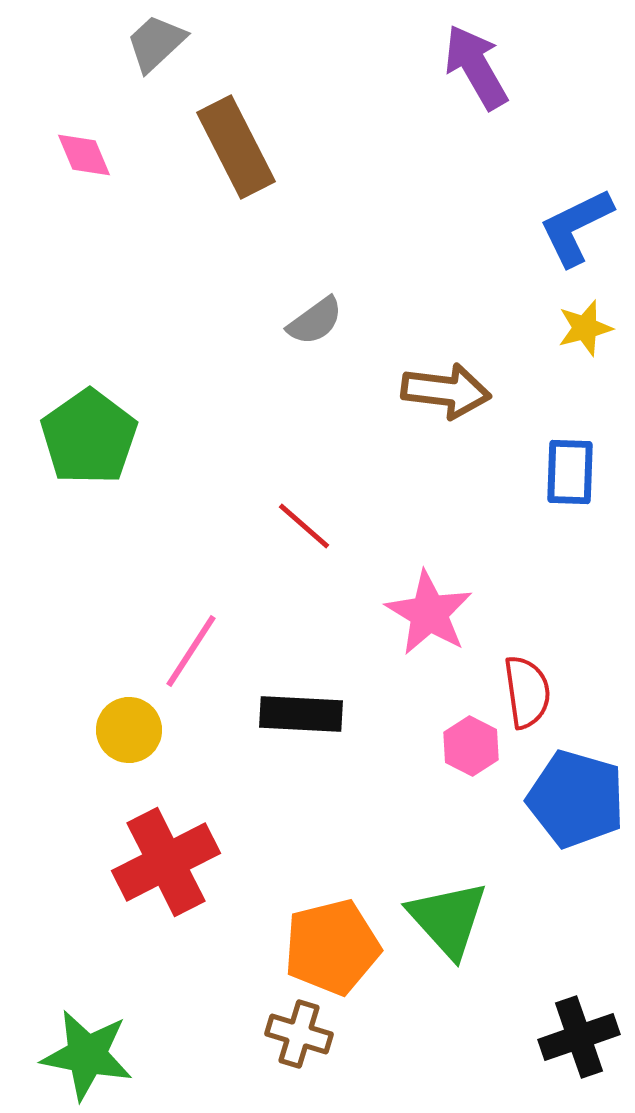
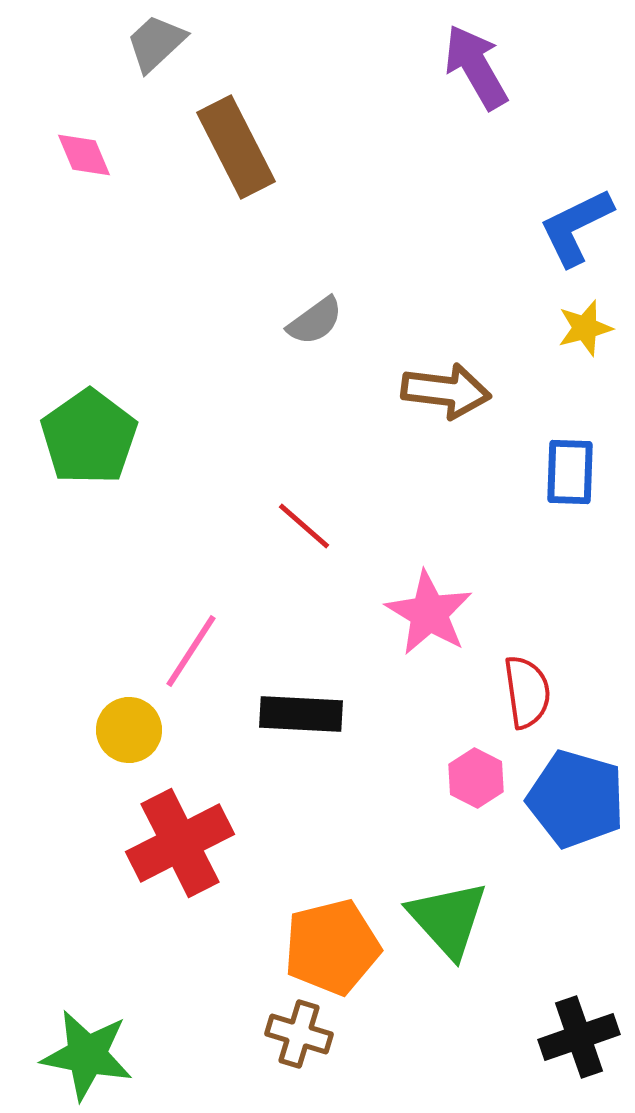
pink hexagon: moved 5 px right, 32 px down
red cross: moved 14 px right, 19 px up
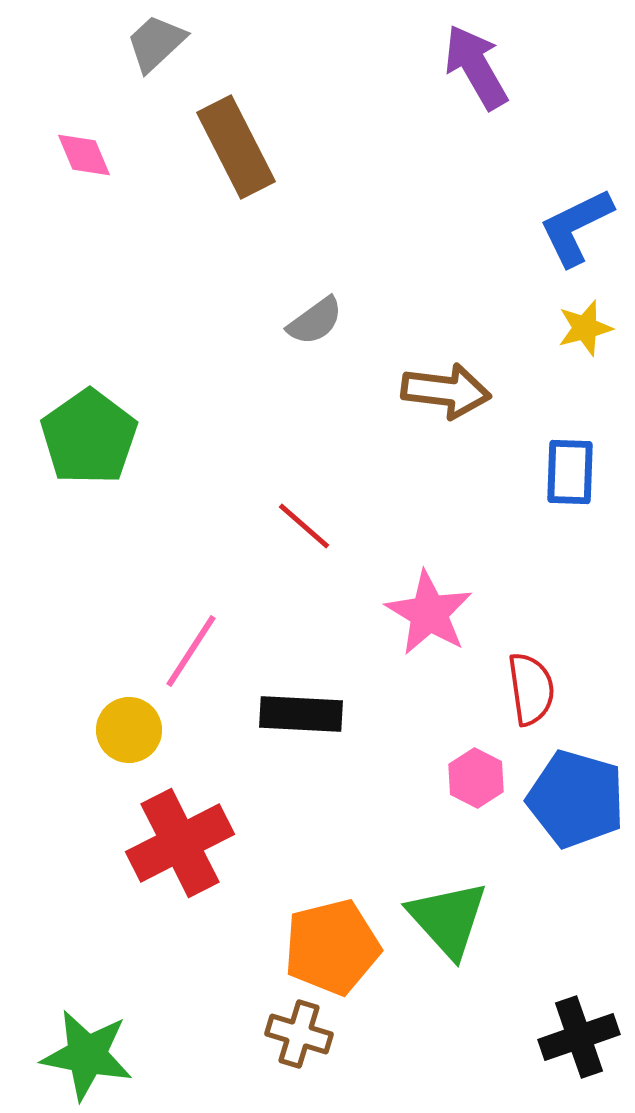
red semicircle: moved 4 px right, 3 px up
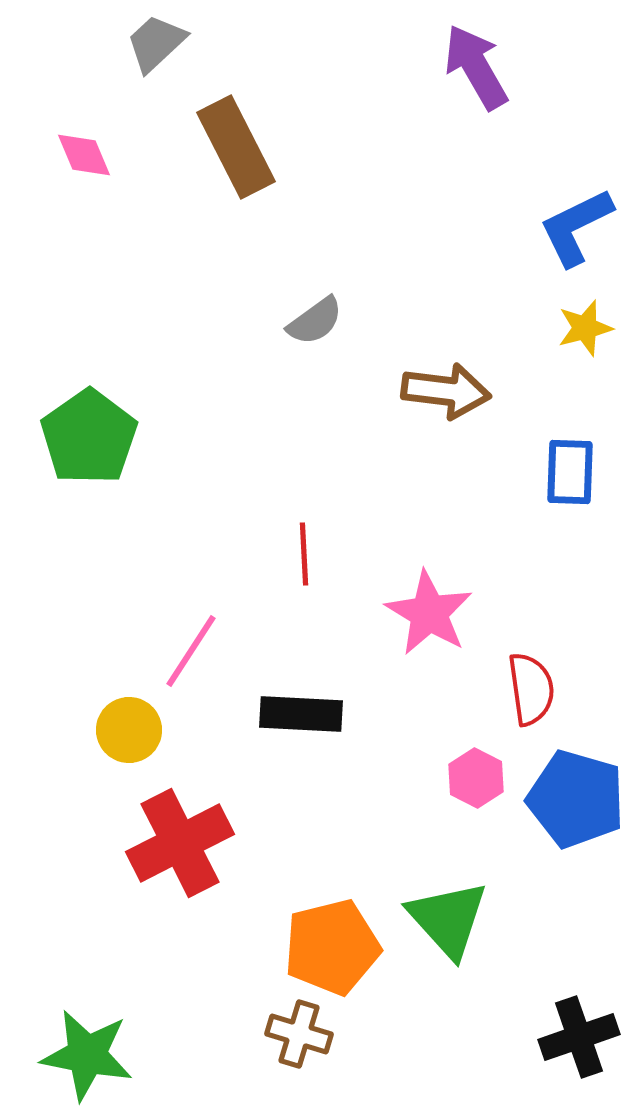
red line: moved 28 px down; rotated 46 degrees clockwise
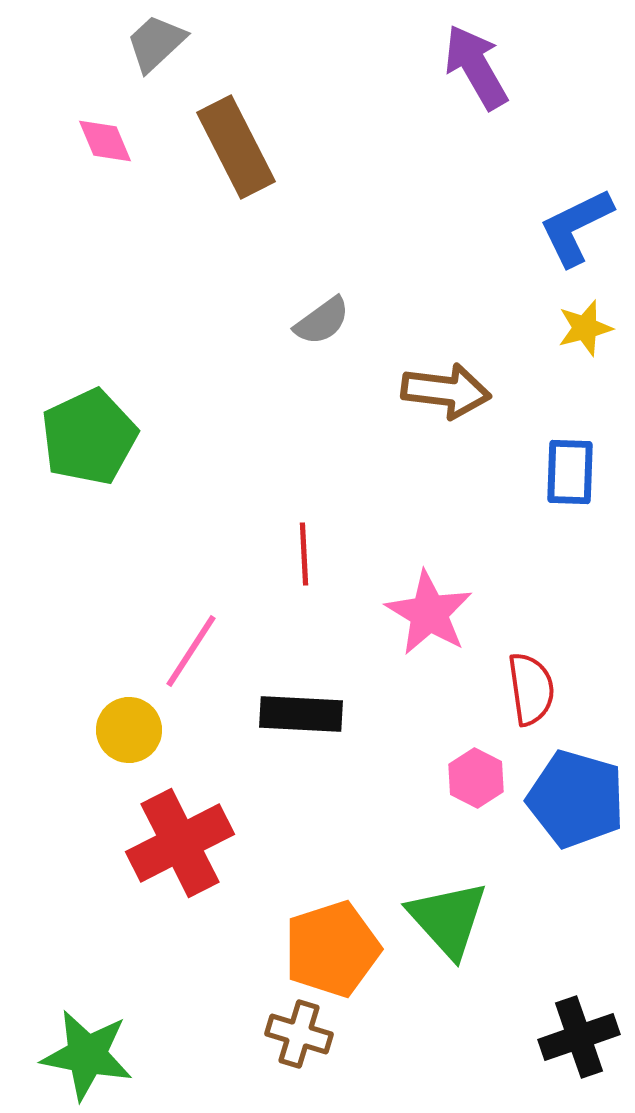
pink diamond: moved 21 px right, 14 px up
gray semicircle: moved 7 px right
green pentagon: rotated 10 degrees clockwise
orange pentagon: moved 2 px down; rotated 4 degrees counterclockwise
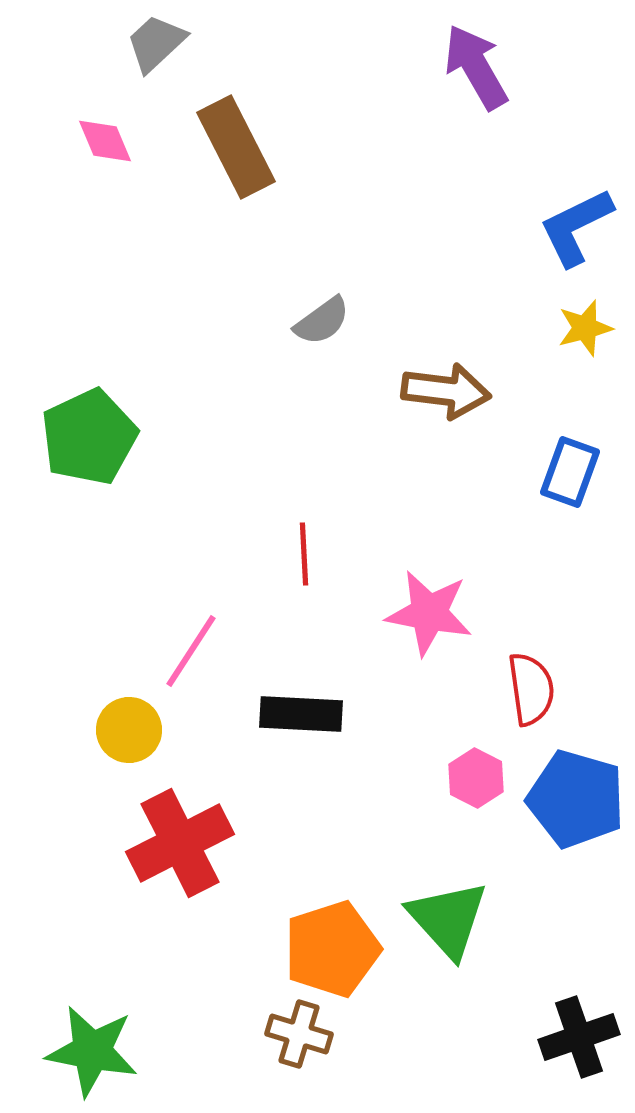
blue rectangle: rotated 18 degrees clockwise
pink star: rotated 20 degrees counterclockwise
green star: moved 5 px right, 4 px up
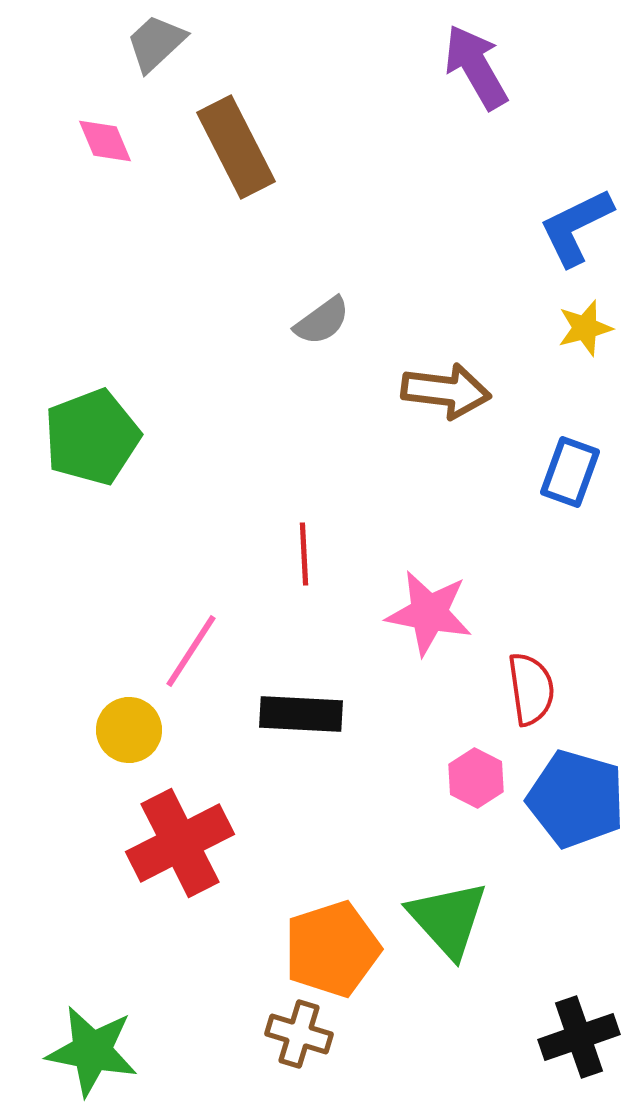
green pentagon: moved 3 px right; rotated 4 degrees clockwise
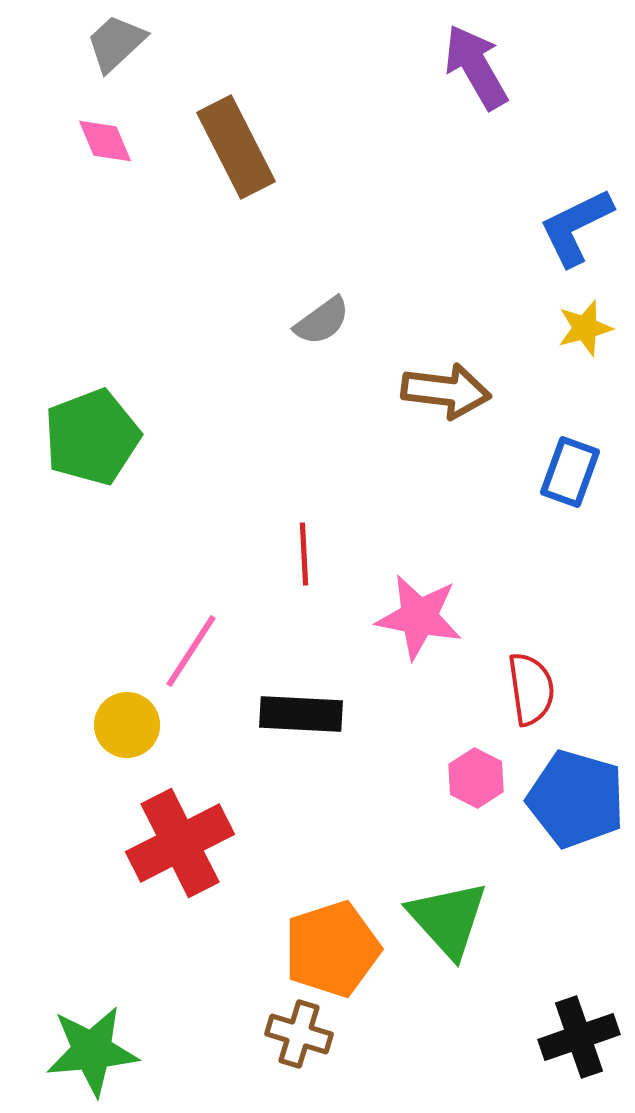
gray trapezoid: moved 40 px left
pink star: moved 10 px left, 4 px down
yellow circle: moved 2 px left, 5 px up
green star: rotated 16 degrees counterclockwise
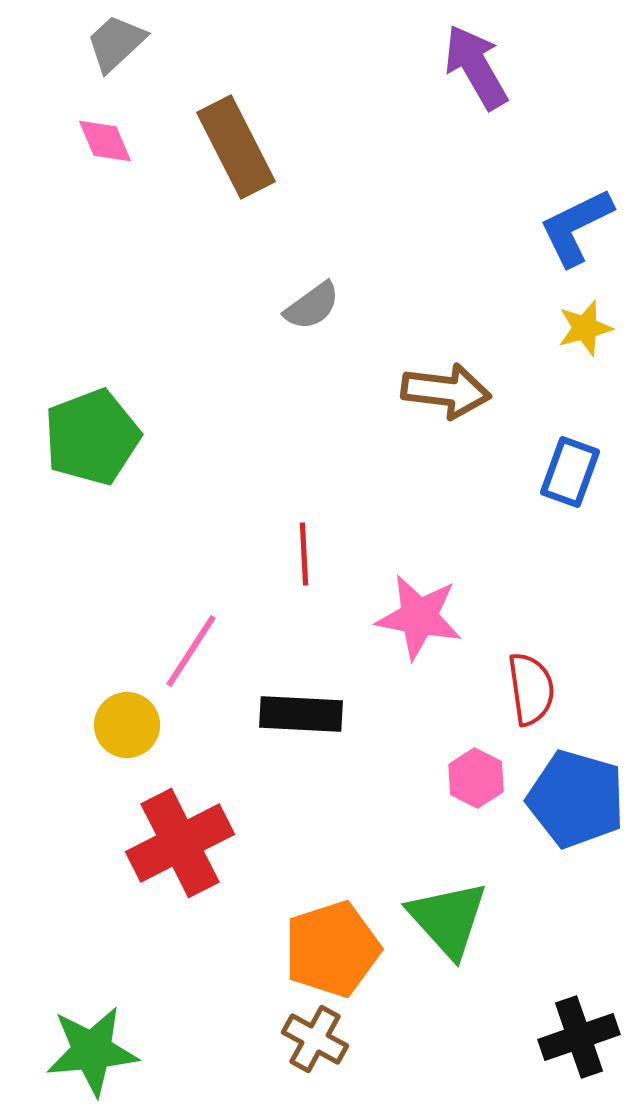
gray semicircle: moved 10 px left, 15 px up
brown cross: moved 16 px right, 5 px down; rotated 12 degrees clockwise
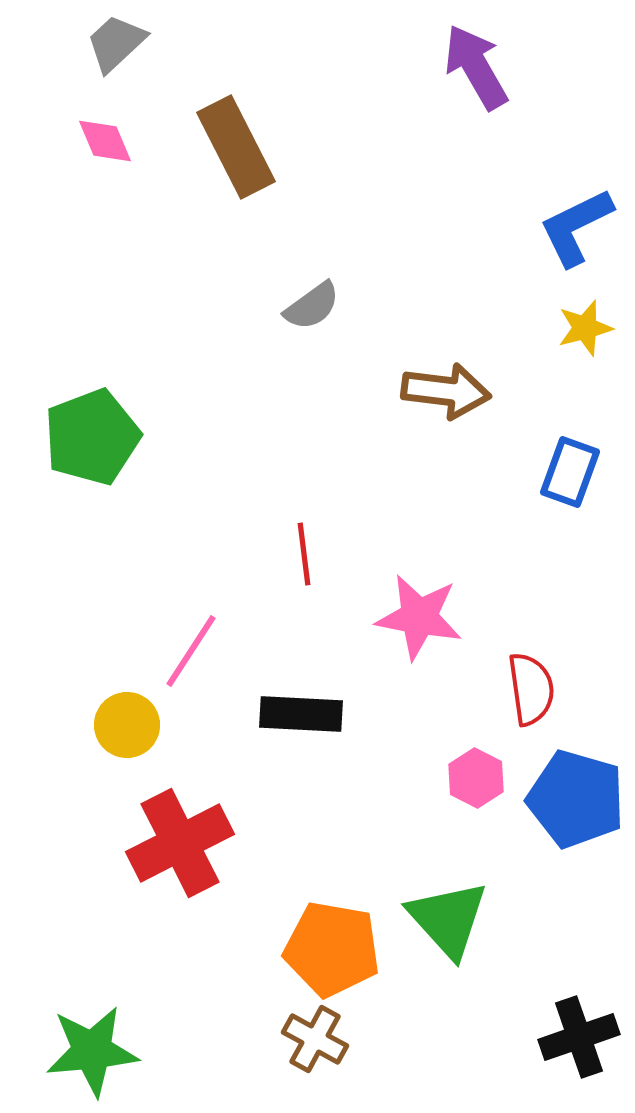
red line: rotated 4 degrees counterclockwise
orange pentagon: rotated 28 degrees clockwise
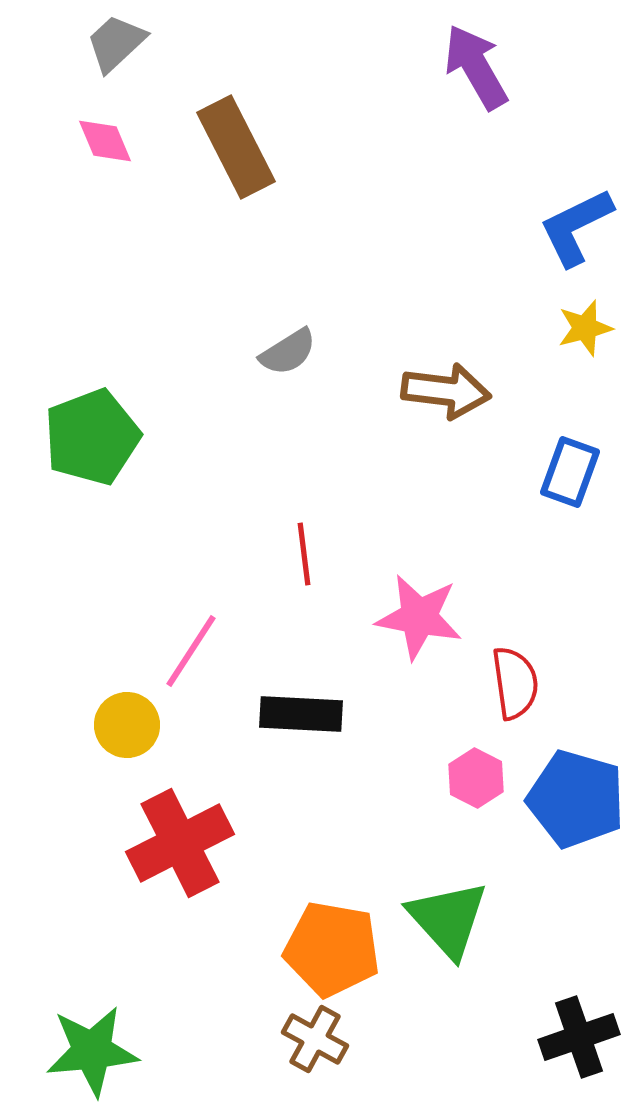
gray semicircle: moved 24 px left, 46 px down; rotated 4 degrees clockwise
red semicircle: moved 16 px left, 6 px up
